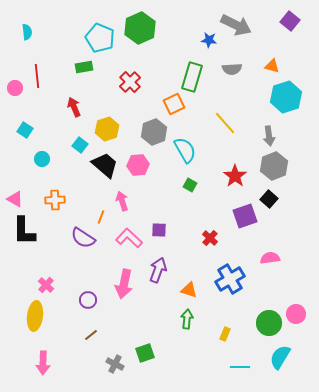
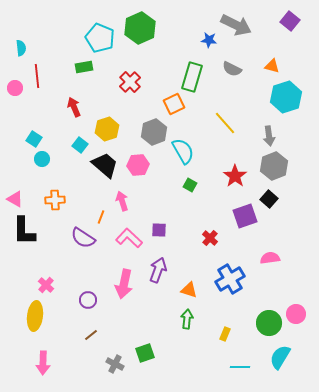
cyan semicircle at (27, 32): moved 6 px left, 16 px down
gray semicircle at (232, 69): rotated 30 degrees clockwise
cyan square at (25, 130): moved 9 px right, 9 px down
cyan semicircle at (185, 150): moved 2 px left, 1 px down
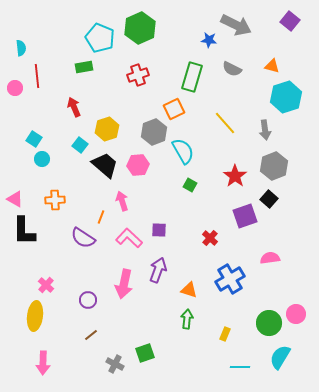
red cross at (130, 82): moved 8 px right, 7 px up; rotated 25 degrees clockwise
orange square at (174, 104): moved 5 px down
gray arrow at (269, 136): moved 4 px left, 6 px up
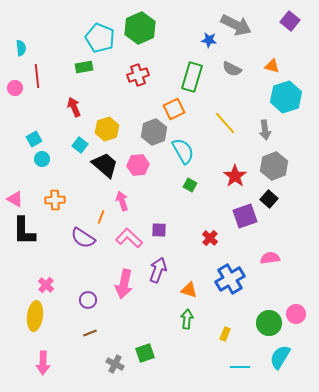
cyan square at (34, 139): rotated 28 degrees clockwise
brown line at (91, 335): moved 1 px left, 2 px up; rotated 16 degrees clockwise
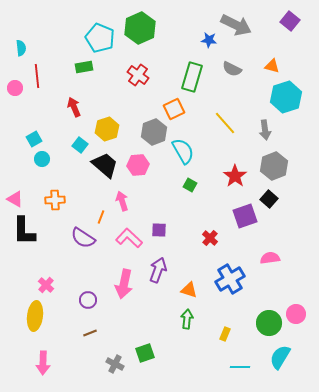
red cross at (138, 75): rotated 35 degrees counterclockwise
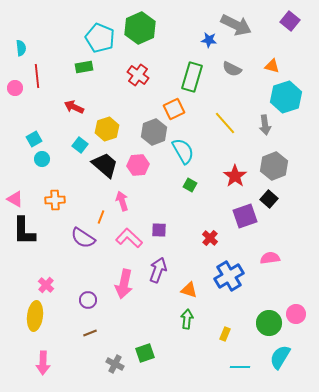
red arrow at (74, 107): rotated 42 degrees counterclockwise
gray arrow at (265, 130): moved 5 px up
blue cross at (230, 279): moved 1 px left, 3 px up
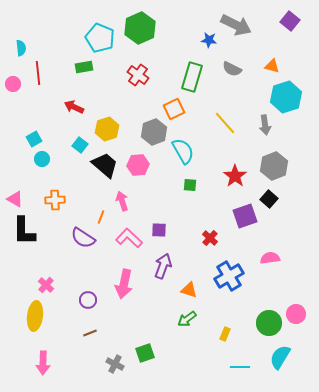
red line at (37, 76): moved 1 px right, 3 px up
pink circle at (15, 88): moved 2 px left, 4 px up
green square at (190, 185): rotated 24 degrees counterclockwise
purple arrow at (158, 270): moved 5 px right, 4 px up
green arrow at (187, 319): rotated 132 degrees counterclockwise
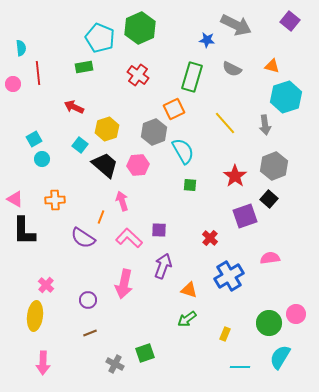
blue star at (209, 40): moved 2 px left
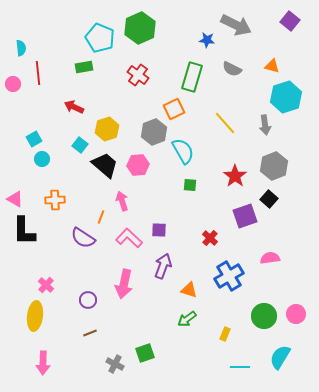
green circle at (269, 323): moved 5 px left, 7 px up
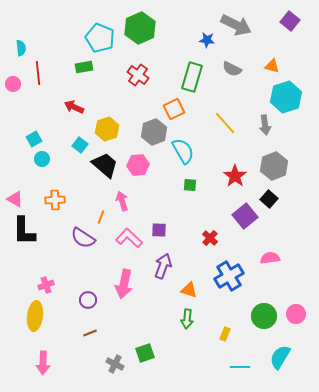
purple square at (245, 216): rotated 20 degrees counterclockwise
pink cross at (46, 285): rotated 28 degrees clockwise
green arrow at (187, 319): rotated 48 degrees counterclockwise
